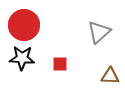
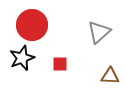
red circle: moved 8 px right
black star: rotated 25 degrees counterclockwise
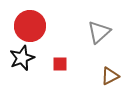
red circle: moved 2 px left, 1 px down
brown triangle: rotated 30 degrees counterclockwise
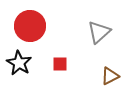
black star: moved 3 px left, 5 px down; rotated 20 degrees counterclockwise
